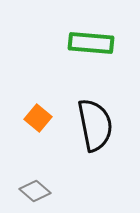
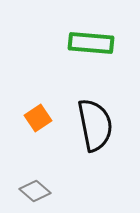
orange square: rotated 16 degrees clockwise
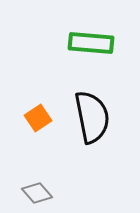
black semicircle: moved 3 px left, 8 px up
gray diamond: moved 2 px right, 2 px down; rotated 8 degrees clockwise
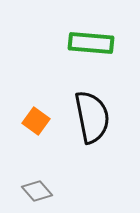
orange square: moved 2 px left, 3 px down; rotated 20 degrees counterclockwise
gray diamond: moved 2 px up
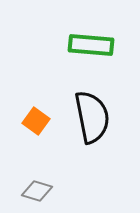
green rectangle: moved 2 px down
gray diamond: rotated 32 degrees counterclockwise
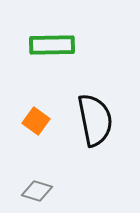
green rectangle: moved 39 px left; rotated 6 degrees counterclockwise
black semicircle: moved 3 px right, 3 px down
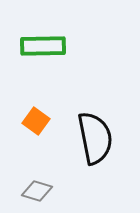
green rectangle: moved 9 px left, 1 px down
black semicircle: moved 18 px down
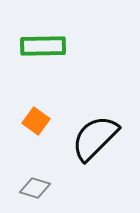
black semicircle: rotated 124 degrees counterclockwise
gray diamond: moved 2 px left, 3 px up
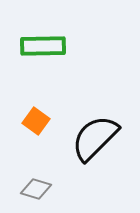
gray diamond: moved 1 px right, 1 px down
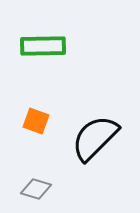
orange square: rotated 16 degrees counterclockwise
